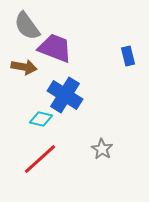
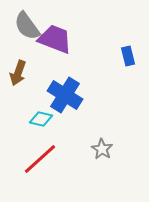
purple trapezoid: moved 9 px up
brown arrow: moved 6 px left, 6 px down; rotated 100 degrees clockwise
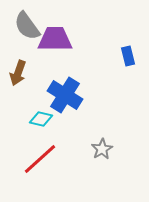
purple trapezoid: rotated 21 degrees counterclockwise
gray star: rotated 10 degrees clockwise
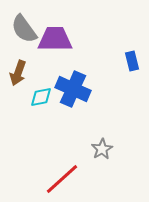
gray semicircle: moved 3 px left, 3 px down
blue rectangle: moved 4 px right, 5 px down
blue cross: moved 8 px right, 6 px up; rotated 8 degrees counterclockwise
cyan diamond: moved 22 px up; rotated 25 degrees counterclockwise
red line: moved 22 px right, 20 px down
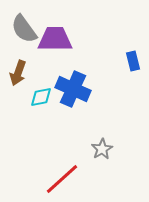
blue rectangle: moved 1 px right
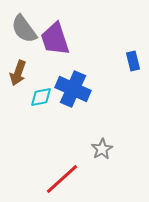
purple trapezoid: rotated 108 degrees counterclockwise
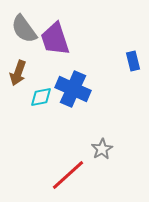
red line: moved 6 px right, 4 px up
